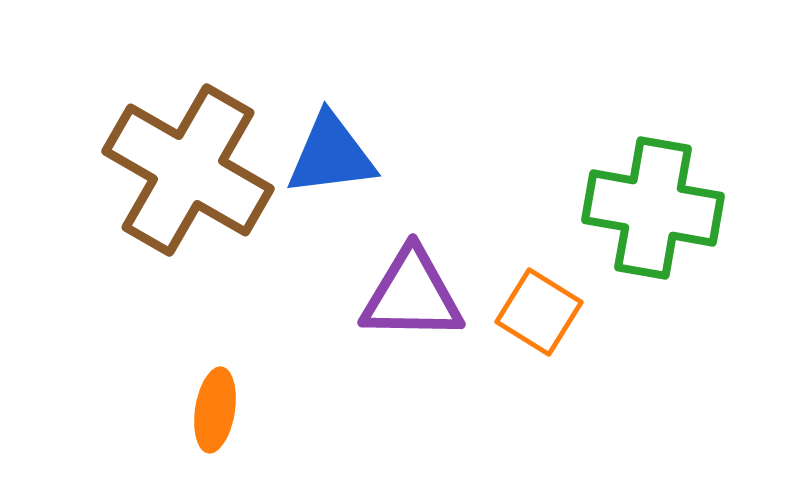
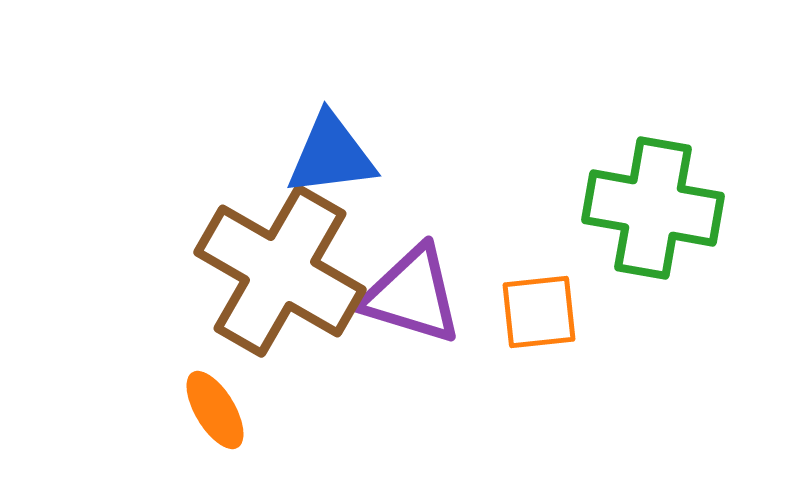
brown cross: moved 92 px right, 101 px down
purple triangle: rotated 16 degrees clockwise
orange square: rotated 38 degrees counterclockwise
orange ellipse: rotated 40 degrees counterclockwise
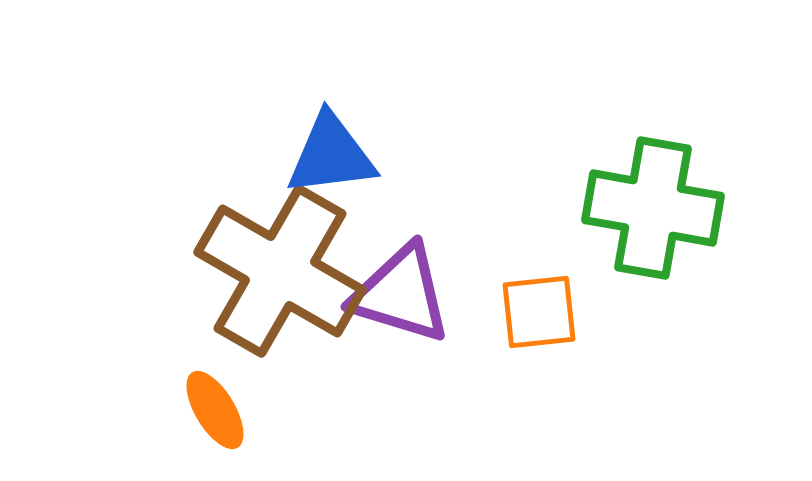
purple triangle: moved 11 px left, 1 px up
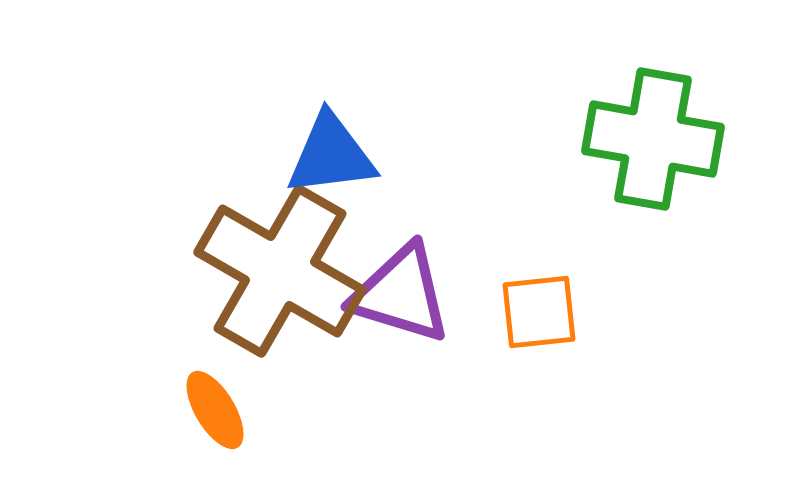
green cross: moved 69 px up
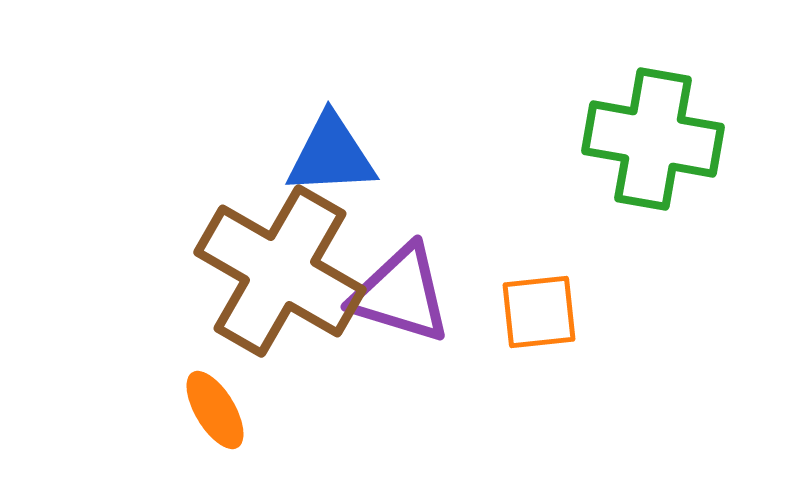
blue triangle: rotated 4 degrees clockwise
